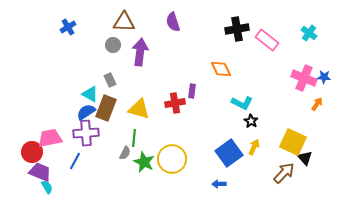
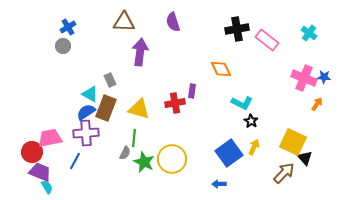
gray circle: moved 50 px left, 1 px down
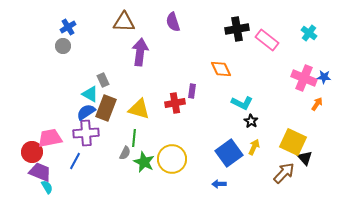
gray rectangle: moved 7 px left
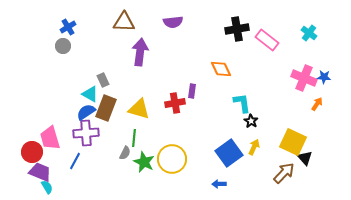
purple semicircle: rotated 78 degrees counterclockwise
cyan L-shape: rotated 125 degrees counterclockwise
pink trapezoid: rotated 95 degrees counterclockwise
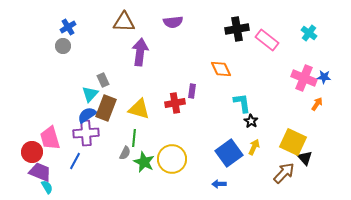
cyan triangle: rotated 42 degrees clockwise
blue semicircle: moved 1 px right, 3 px down
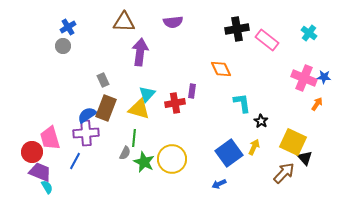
cyan triangle: moved 57 px right
black star: moved 10 px right
blue arrow: rotated 24 degrees counterclockwise
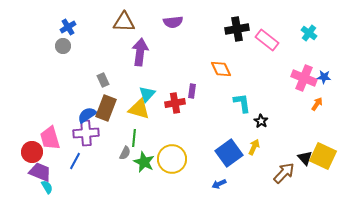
yellow square: moved 30 px right, 14 px down
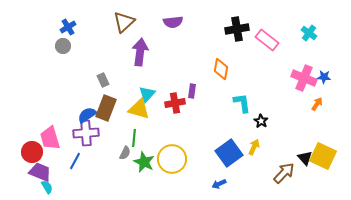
brown triangle: rotated 45 degrees counterclockwise
orange diamond: rotated 35 degrees clockwise
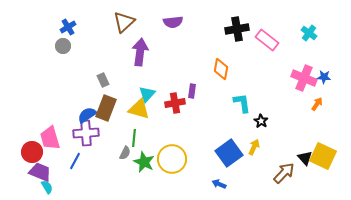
blue arrow: rotated 48 degrees clockwise
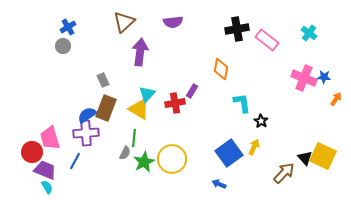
purple rectangle: rotated 24 degrees clockwise
orange arrow: moved 19 px right, 5 px up
yellow triangle: rotated 15 degrees clockwise
green star: rotated 20 degrees clockwise
purple trapezoid: moved 5 px right, 2 px up
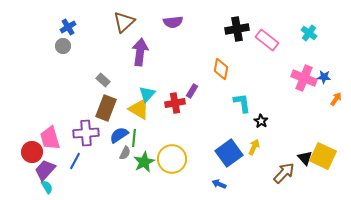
gray rectangle: rotated 24 degrees counterclockwise
blue semicircle: moved 32 px right, 20 px down
purple trapezoid: rotated 70 degrees counterclockwise
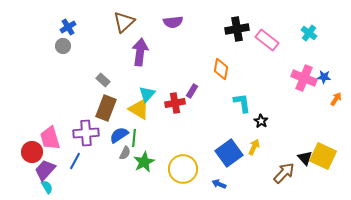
yellow circle: moved 11 px right, 10 px down
